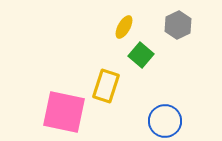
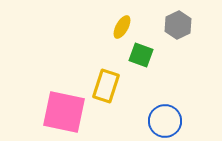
yellow ellipse: moved 2 px left
green square: rotated 20 degrees counterclockwise
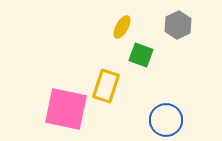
pink square: moved 2 px right, 3 px up
blue circle: moved 1 px right, 1 px up
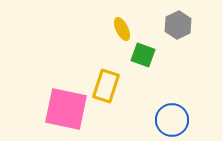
yellow ellipse: moved 2 px down; rotated 55 degrees counterclockwise
green square: moved 2 px right
blue circle: moved 6 px right
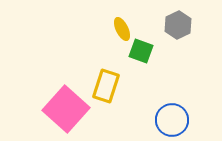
green square: moved 2 px left, 4 px up
pink square: rotated 30 degrees clockwise
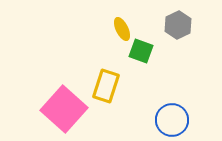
pink square: moved 2 px left
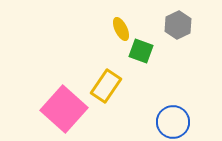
yellow ellipse: moved 1 px left
yellow rectangle: rotated 16 degrees clockwise
blue circle: moved 1 px right, 2 px down
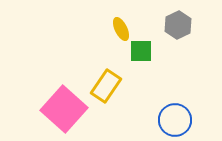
green square: rotated 20 degrees counterclockwise
blue circle: moved 2 px right, 2 px up
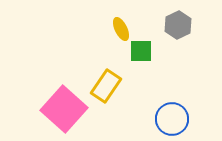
blue circle: moved 3 px left, 1 px up
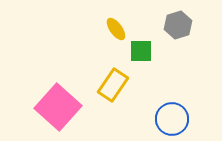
gray hexagon: rotated 8 degrees clockwise
yellow ellipse: moved 5 px left; rotated 10 degrees counterclockwise
yellow rectangle: moved 7 px right, 1 px up
pink square: moved 6 px left, 2 px up
